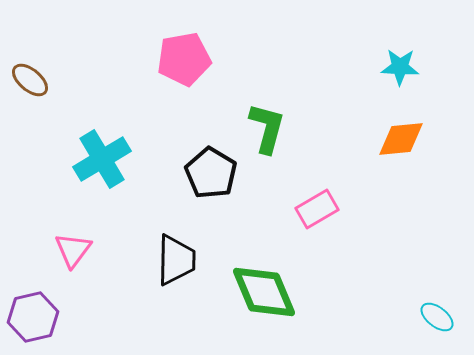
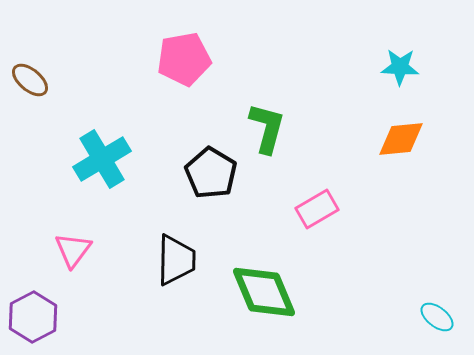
purple hexagon: rotated 15 degrees counterclockwise
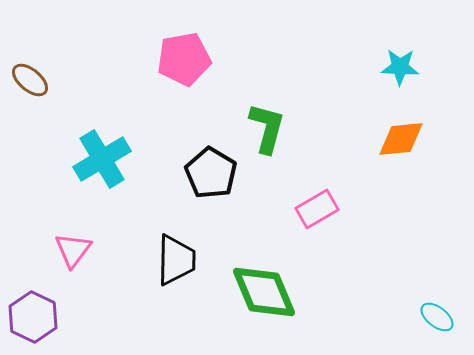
purple hexagon: rotated 6 degrees counterclockwise
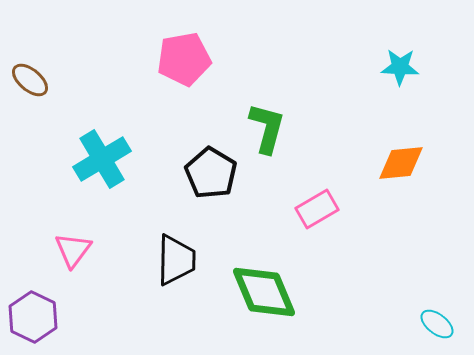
orange diamond: moved 24 px down
cyan ellipse: moved 7 px down
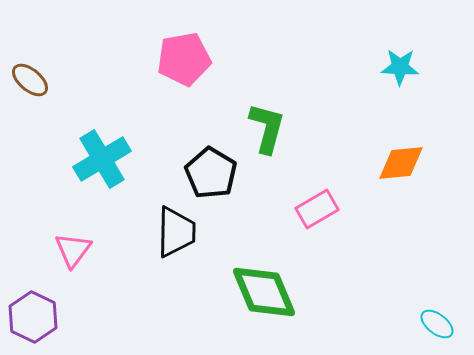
black trapezoid: moved 28 px up
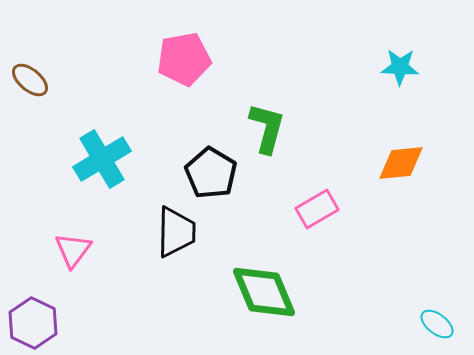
purple hexagon: moved 6 px down
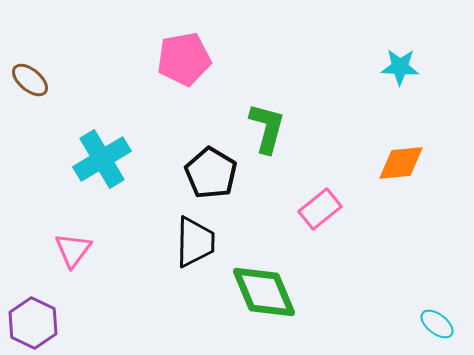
pink rectangle: moved 3 px right; rotated 9 degrees counterclockwise
black trapezoid: moved 19 px right, 10 px down
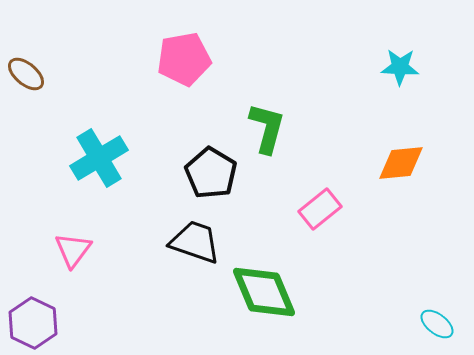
brown ellipse: moved 4 px left, 6 px up
cyan cross: moved 3 px left, 1 px up
black trapezoid: rotated 72 degrees counterclockwise
